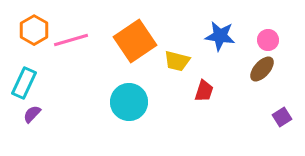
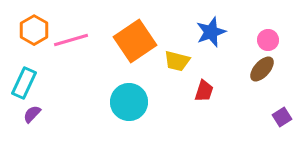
blue star: moved 9 px left, 4 px up; rotated 28 degrees counterclockwise
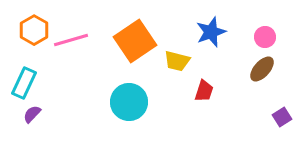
pink circle: moved 3 px left, 3 px up
